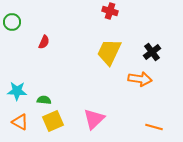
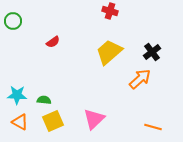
green circle: moved 1 px right, 1 px up
red semicircle: moved 9 px right; rotated 32 degrees clockwise
yellow trapezoid: rotated 24 degrees clockwise
orange arrow: rotated 50 degrees counterclockwise
cyan star: moved 4 px down
orange line: moved 1 px left
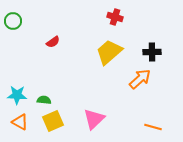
red cross: moved 5 px right, 6 px down
black cross: rotated 36 degrees clockwise
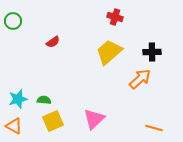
cyan star: moved 1 px right, 4 px down; rotated 18 degrees counterclockwise
orange triangle: moved 6 px left, 4 px down
orange line: moved 1 px right, 1 px down
